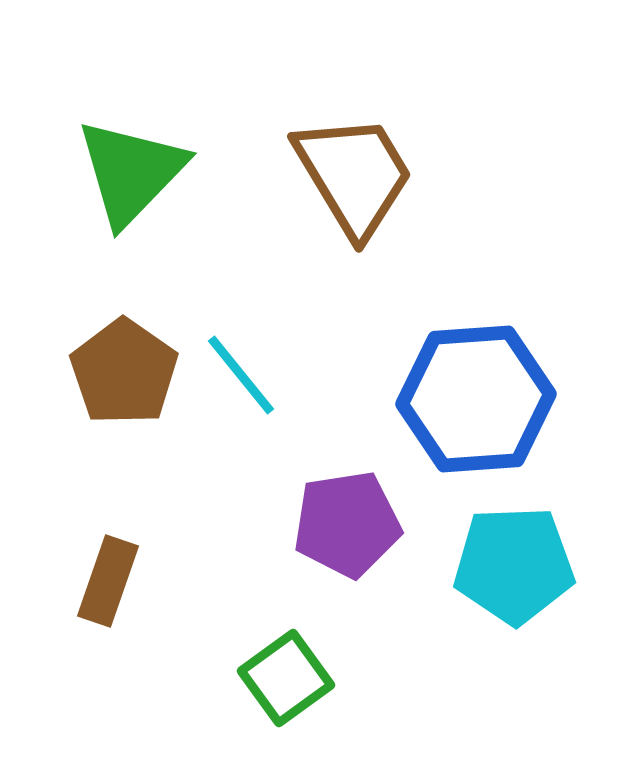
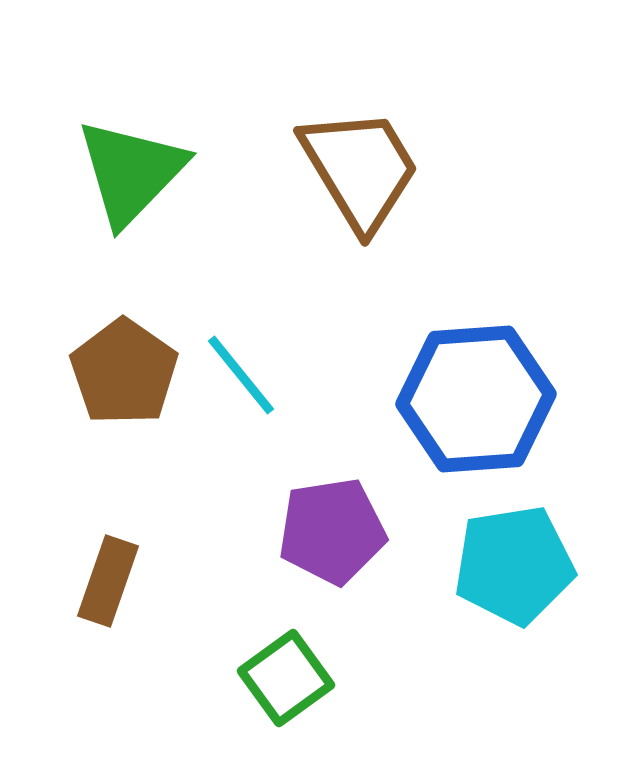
brown trapezoid: moved 6 px right, 6 px up
purple pentagon: moved 15 px left, 7 px down
cyan pentagon: rotated 7 degrees counterclockwise
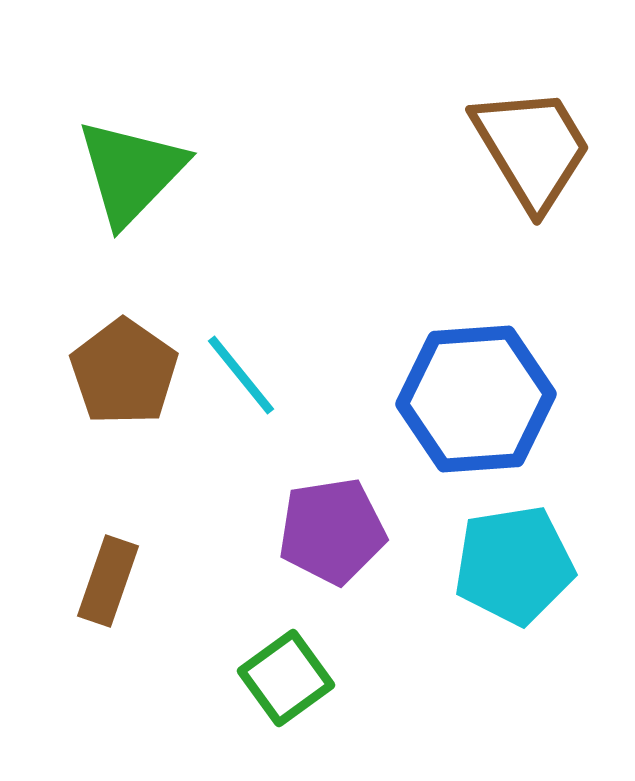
brown trapezoid: moved 172 px right, 21 px up
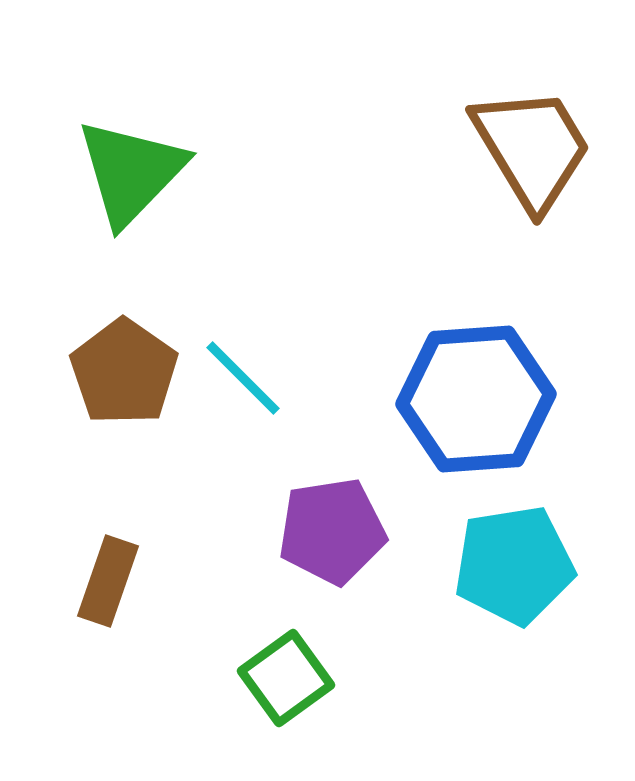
cyan line: moved 2 px right, 3 px down; rotated 6 degrees counterclockwise
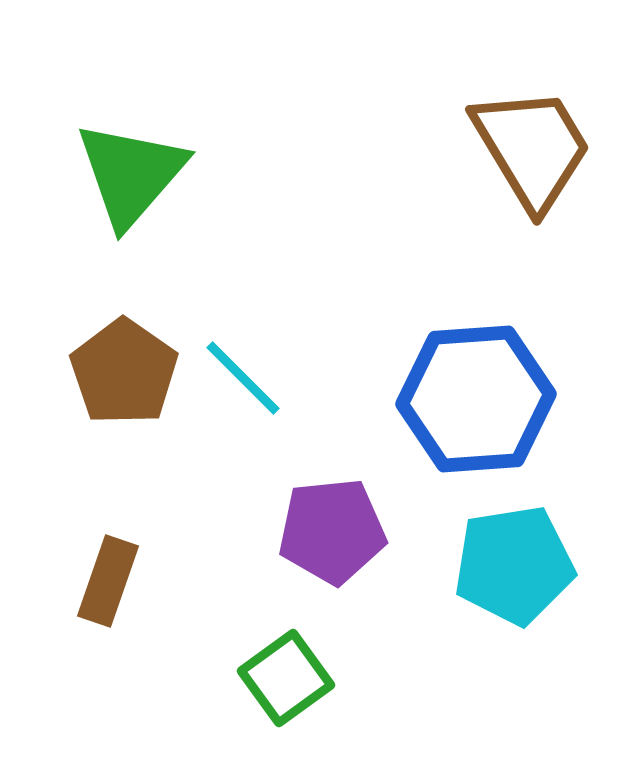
green triangle: moved 2 px down; rotated 3 degrees counterclockwise
purple pentagon: rotated 3 degrees clockwise
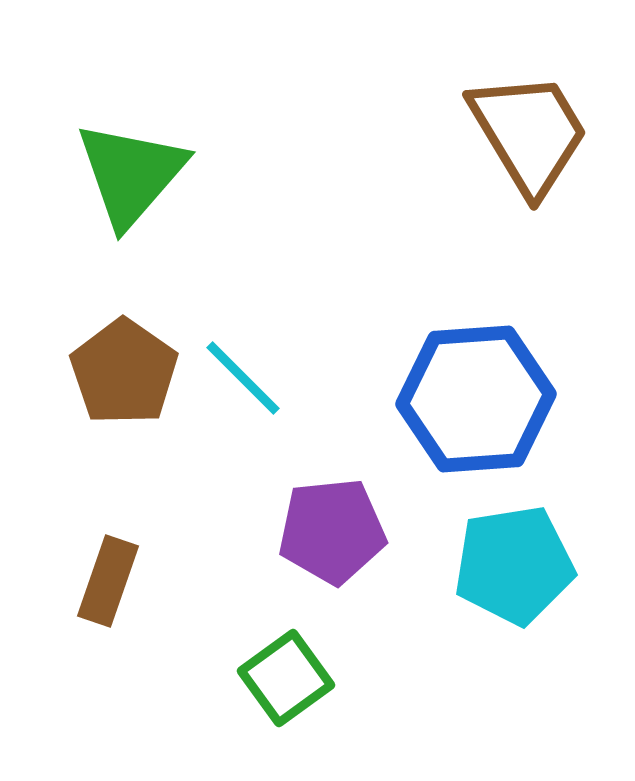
brown trapezoid: moved 3 px left, 15 px up
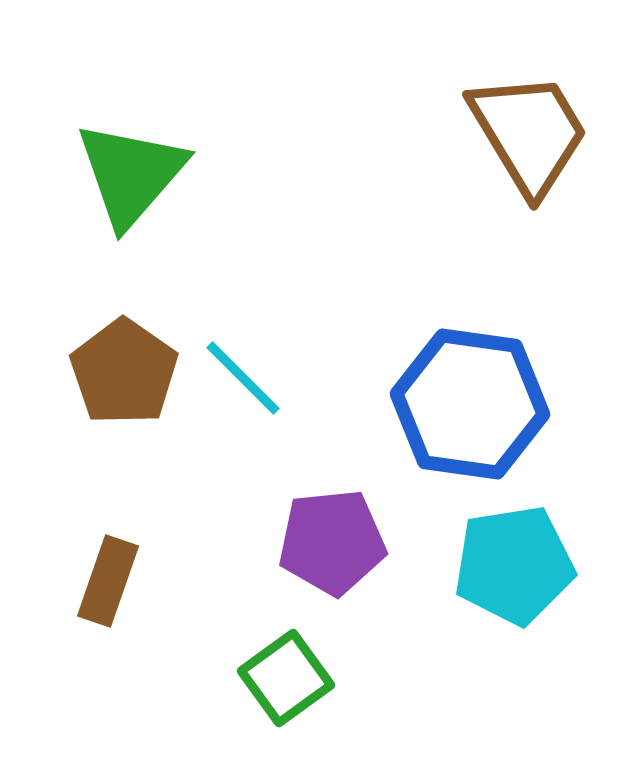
blue hexagon: moved 6 px left, 5 px down; rotated 12 degrees clockwise
purple pentagon: moved 11 px down
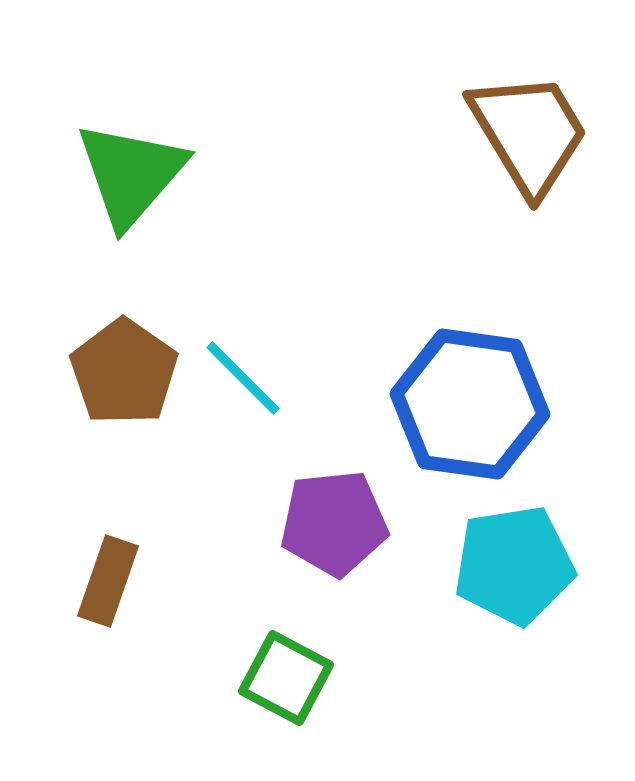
purple pentagon: moved 2 px right, 19 px up
green square: rotated 26 degrees counterclockwise
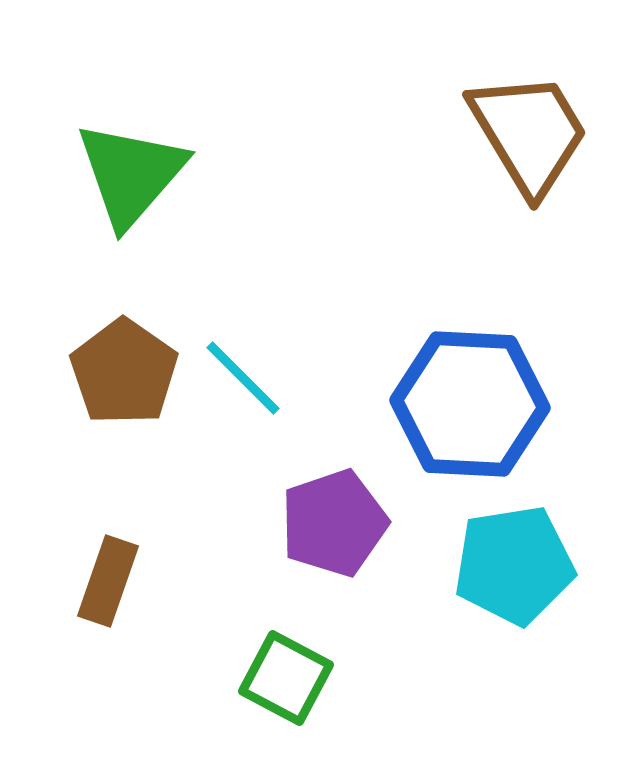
blue hexagon: rotated 5 degrees counterclockwise
purple pentagon: rotated 13 degrees counterclockwise
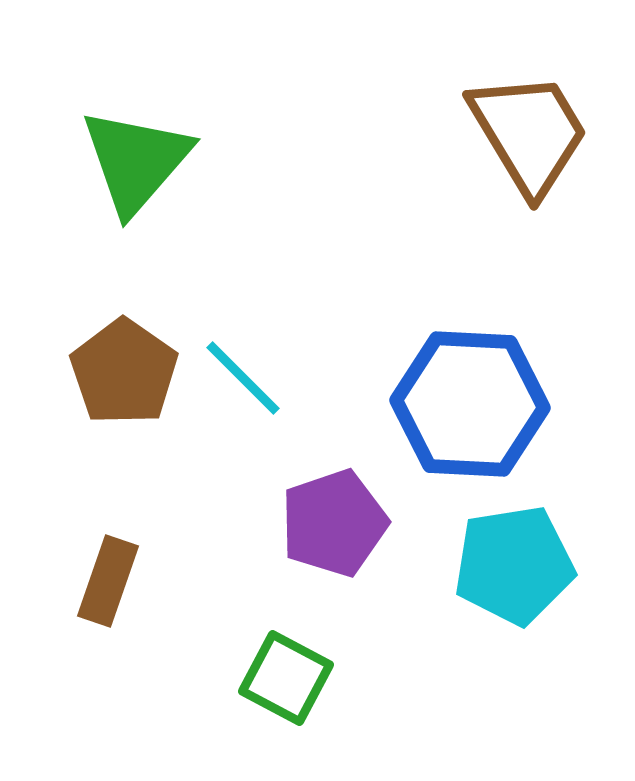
green triangle: moved 5 px right, 13 px up
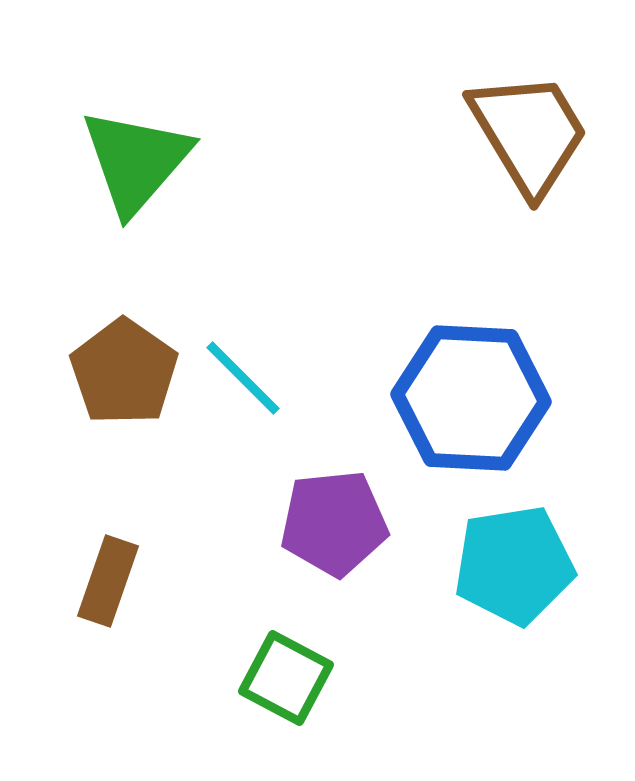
blue hexagon: moved 1 px right, 6 px up
purple pentagon: rotated 13 degrees clockwise
